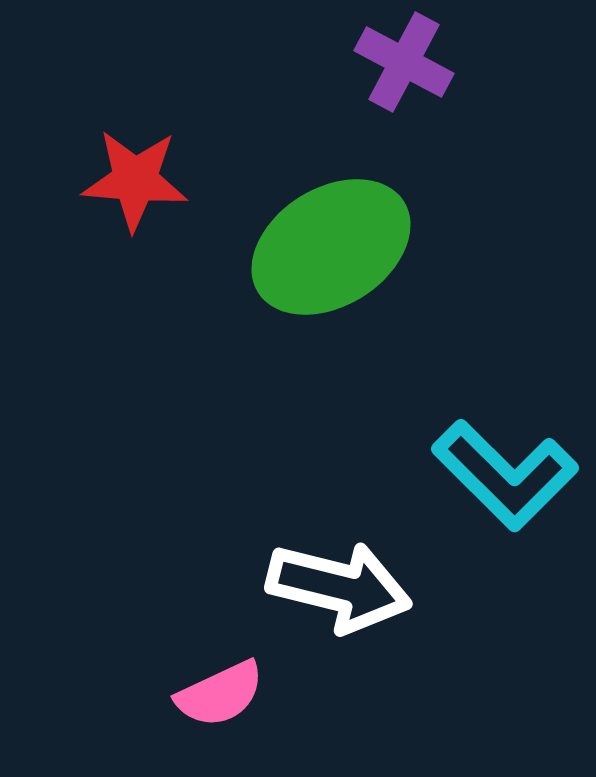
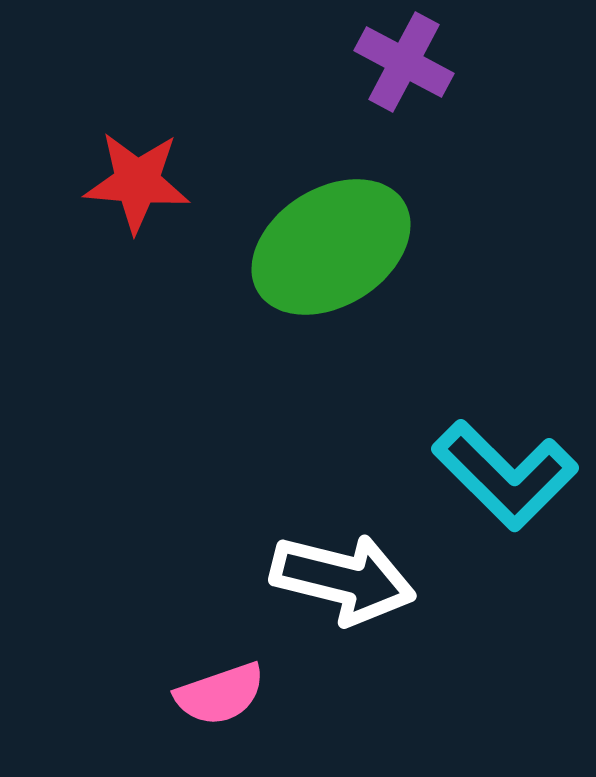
red star: moved 2 px right, 2 px down
white arrow: moved 4 px right, 8 px up
pink semicircle: rotated 6 degrees clockwise
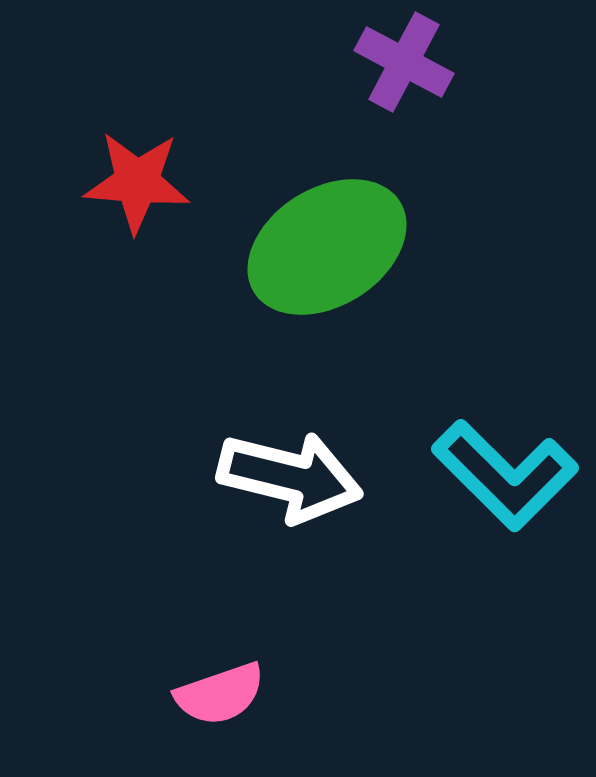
green ellipse: moved 4 px left
white arrow: moved 53 px left, 102 px up
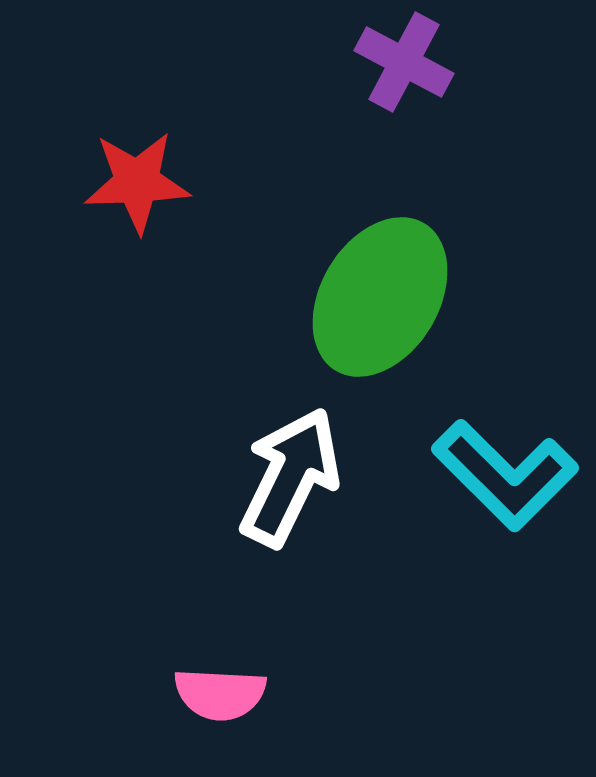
red star: rotated 7 degrees counterclockwise
green ellipse: moved 53 px right, 50 px down; rotated 27 degrees counterclockwise
white arrow: rotated 78 degrees counterclockwise
pink semicircle: rotated 22 degrees clockwise
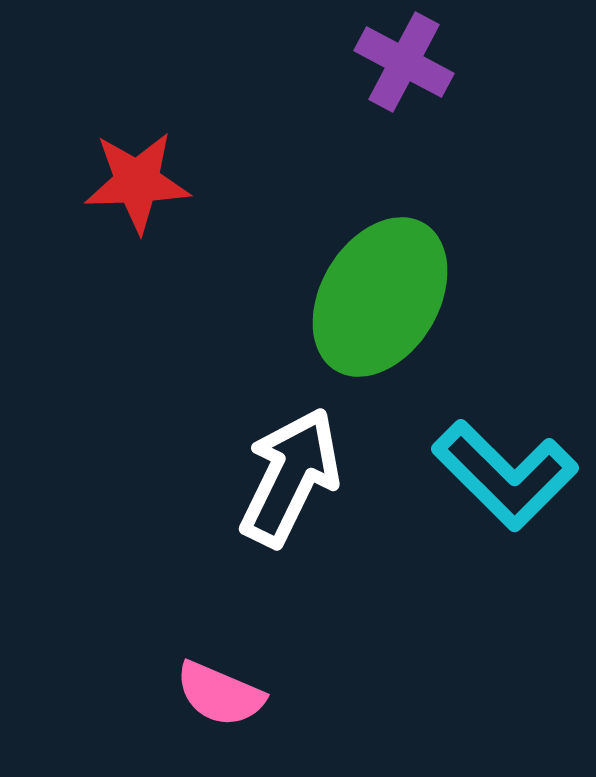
pink semicircle: rotated 20 degrees clockwise
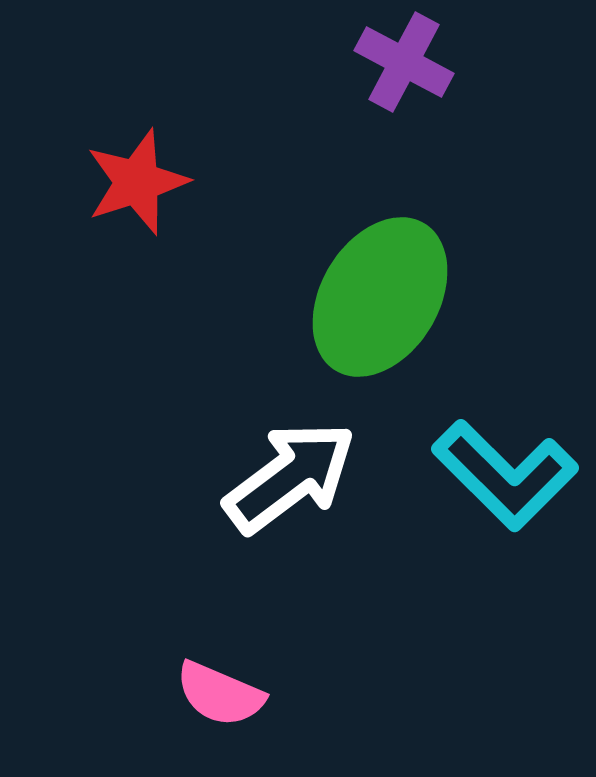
red star: rotated 16 degrees counterclockwise
white arrow: rotated 27 degrees clockwise
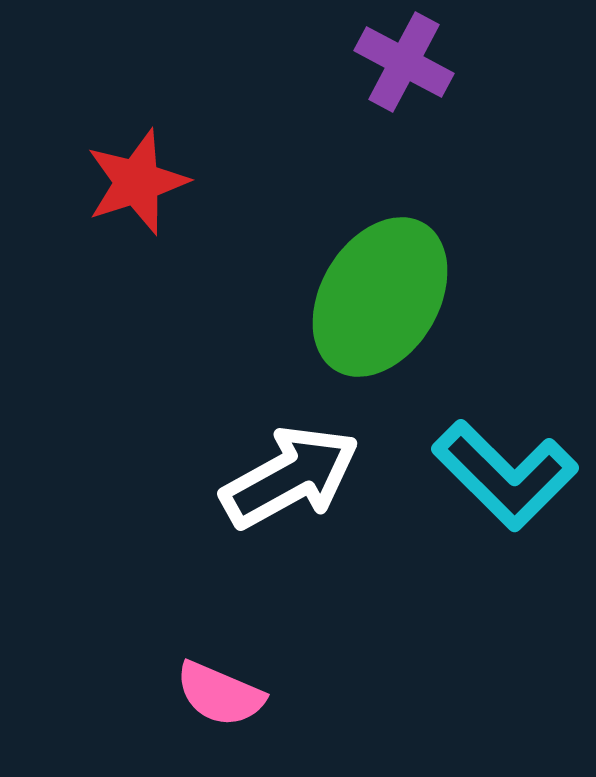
white arrow: rotated 8 degrees clockwise
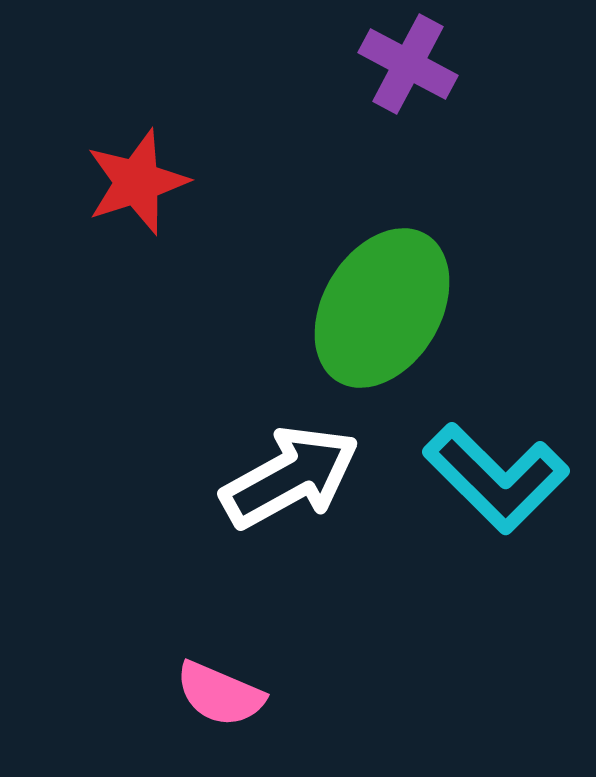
purple cross: moved 4 px right, 2 px down
green ellipse: moved 2 px right, 11 px down
cyan L-shape: moved 9 px left, 3 px down
